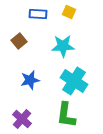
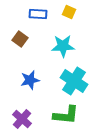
brown square: moved 1 px right, 2 px up; rotated 14 degrees counterclockwise
green L-shape: rotated 92 degrees counterclockwise
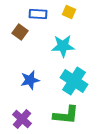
brown square: moved 7 px up
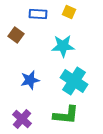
brown square: moved 4 px left, 3 px down
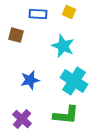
brown square: rotated 21 degrees counterclockwise
cyan star: rotated 25 degrees clockwise
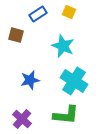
blue rectangle: rotated 36 degrees counterclockwise
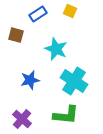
yellow square: moved 1 px right, 1 px up
cyan star: moved 7 px left, 3 px down
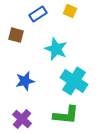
blue star: moved 5 px left, 1 px down
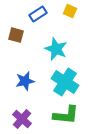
cyan cross: moved 9 px left, 1 px down
